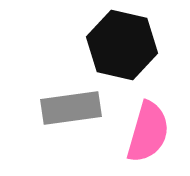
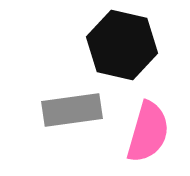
gray rectangle: moved 1 px right, 2 px down
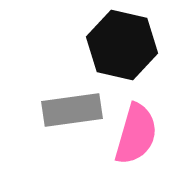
pink semicircle: moved 12 px left, 2 px down
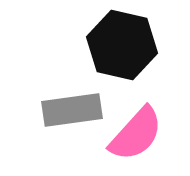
pink semicircle: rotated 26 degrees clockwise
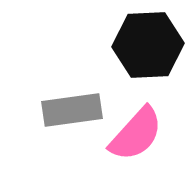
black hexagon: moved 26 px right; rotated 16 degrees counterclockwise
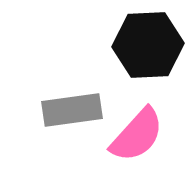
pink semicircle: moved 1 px right, 1 px down
